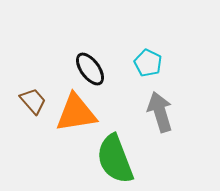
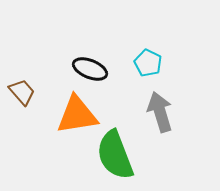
black ellipse: rotated 32 degrees counterclockwise
brown trapezoid: moved 11 px left, 9 px up
orange triangle: moved 1 px right, 2 px down
green semicircle: moved 4 px up
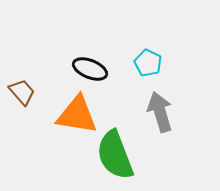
orange triangle: rotated 18 degrees clockwise
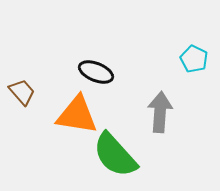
cyan pentagon: moved 46 px right, 4 px up
black ellipse: moved 6 px right, 3 px down
gray arrow: rotated 21 degrees clockwise
green semicircle: rotated 21 degrees counterclockwise
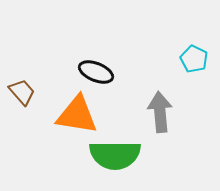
gray arrow: rotated 9 degrees counterclockwise
green semicircle: rotated 48 degrees counterclockwise
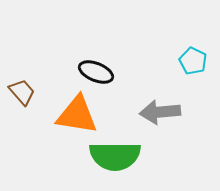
cyan pentagon: moved 1 px left, 2 px down
gray arrow: rotated 90 degrees counterclockwise
green semicircle: moved 1 px down
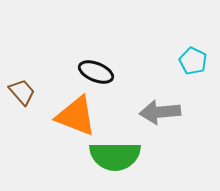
orange triangle: moved 1 px left, 1 px down; rotated 12 degrees clockwise
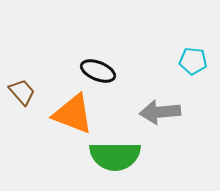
cyan pentagon: rotated 20 degrees counterclockwise
black ellipse: moved 2 px right, 1 px up
orange triangle: moved 3 px left, 2 px up
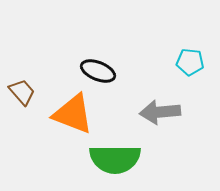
cyan pentagon: moved 3 px left, 1 px down
green semicircle: moved 3 px down
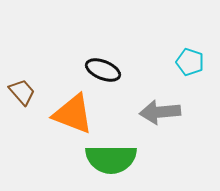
cyan pentagon: rotated 12 degrees clockwise
black ellipse: moved 5 px right, 1 px up
green semicircle: moved 4 px left
